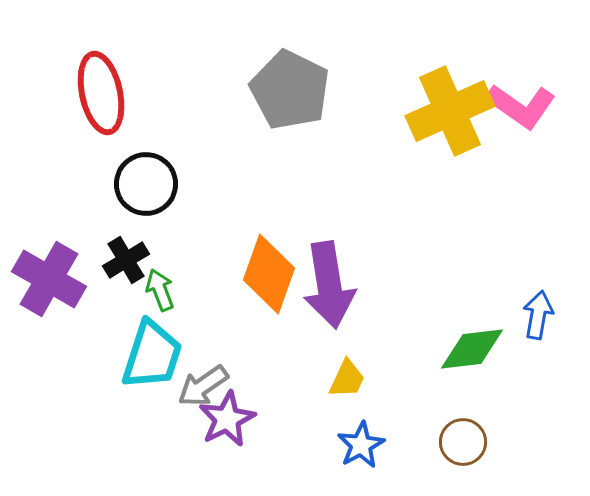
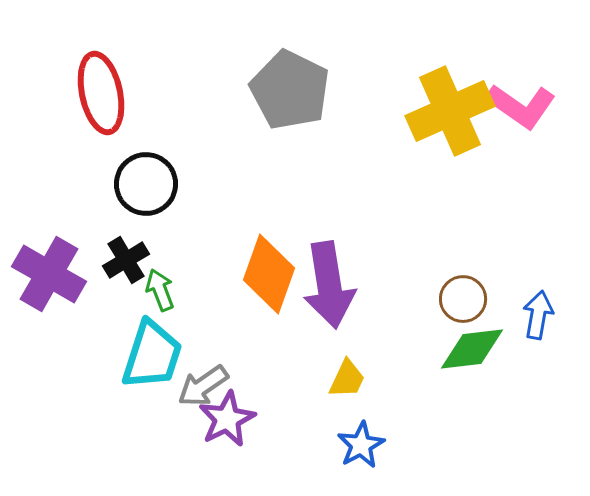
purple cross: moved 5 px up
brown circle: moved 143 px up
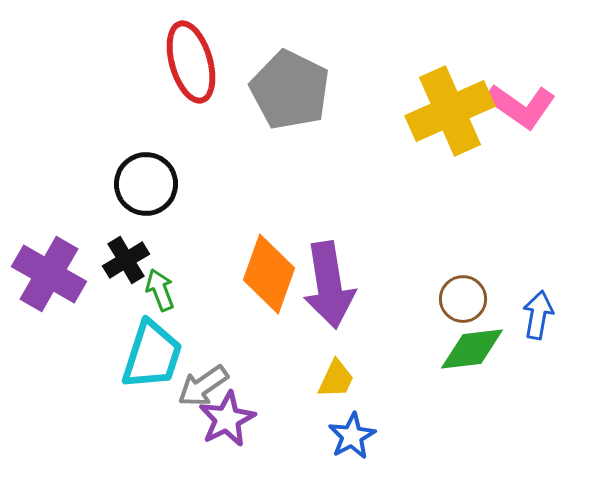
red ellipse: moved 90 px right, 31 px up; rotated 4 degrees counterclockwise
yellow trapezoid: moved 11 px left
blue star: moved 9 px left, 9 px up
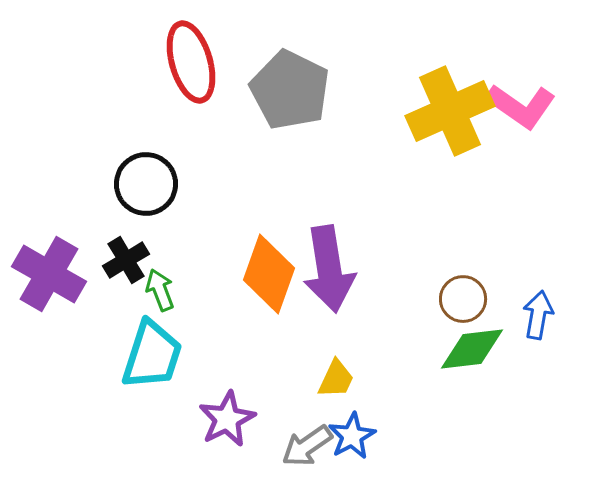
purple arrow: moved 16 px up
gray arrow: moved 104 px right, 60 px down
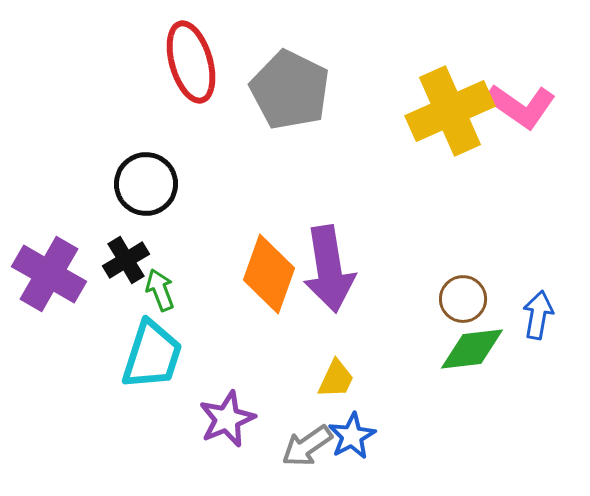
purple star: rotated 4 degrees clockwise
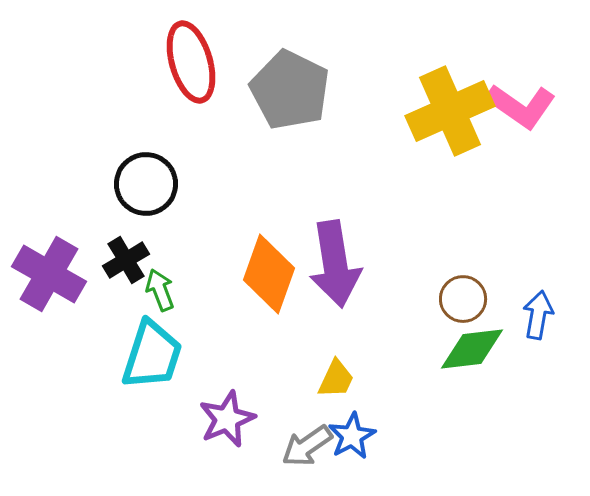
purple arrow: moved 6 px right, 5 px up
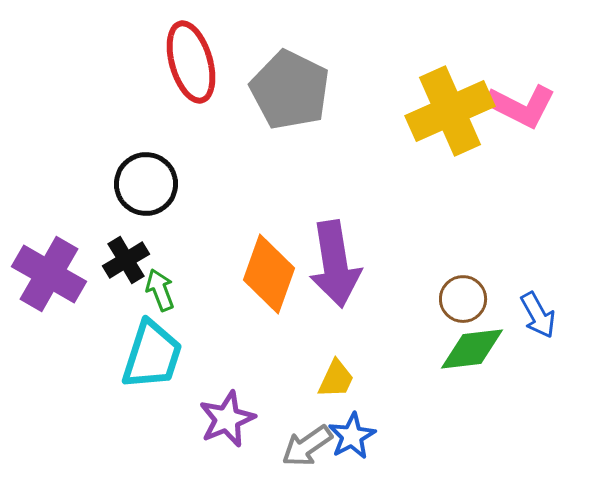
pink L-shape: rotated 8 degrees counterclockwise
blue arrow: rotated 141 degrees clockwise
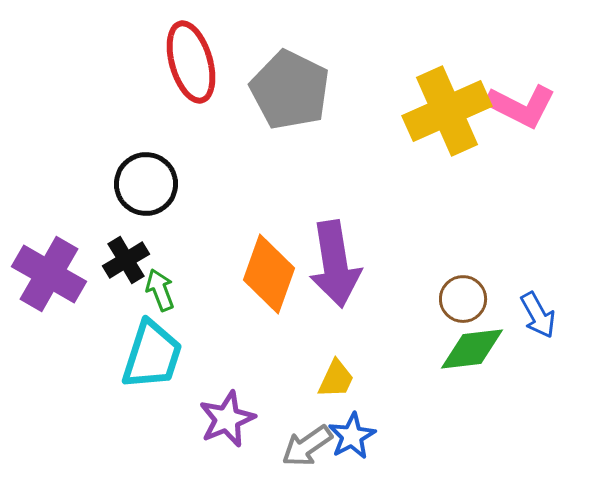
yellow cross: moved 3 px left
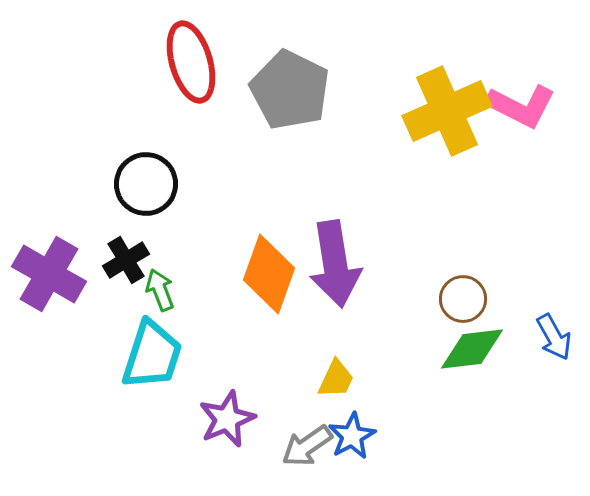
blue arrow: moved 16 px right, 22 px down
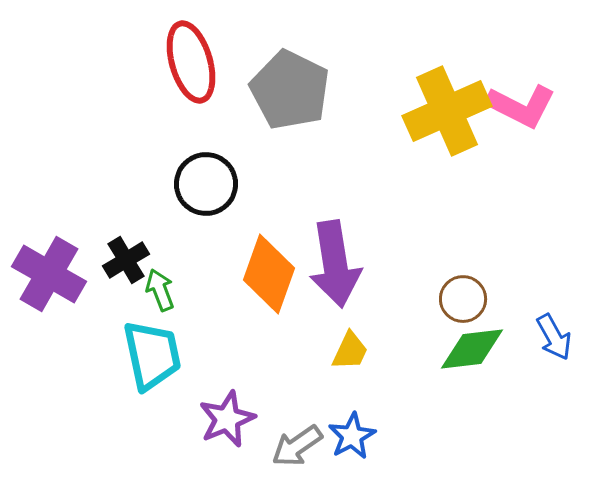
black circle: moved 60 px right
cyan trapezoid: rotated 30 degrees counterclockwise
yellow trapezoid: moved 14 px right, 28 px up
gray arrow: moved 10 px left
